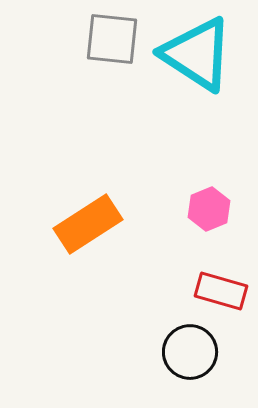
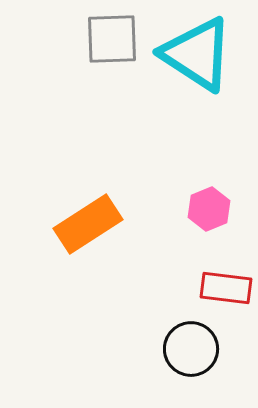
gray square: rotated 8 degrees counterclockwise
red rectangle: moved 5 px right, 3 px up; rotated 9 degrees counterclockwise
black circle: moved 1 px right, 3 px up
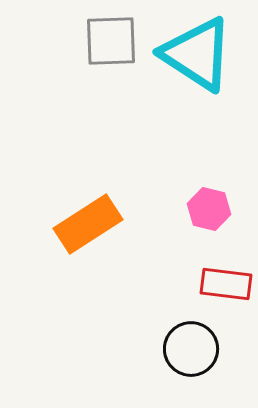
gray square: moved 1 px left, 2 px down
pink hexagon: rotated 24 degrees counterclockwise
red rectangle: moved 4 px up
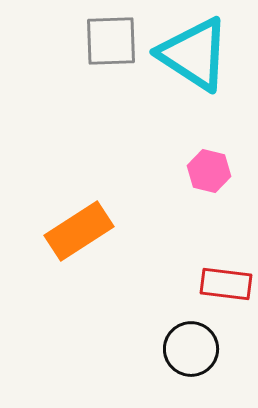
cyan triangle: moved 3 px left
pink hexagon: moved 38 px up
orange rectangle: moved 9 px left, 7 px down
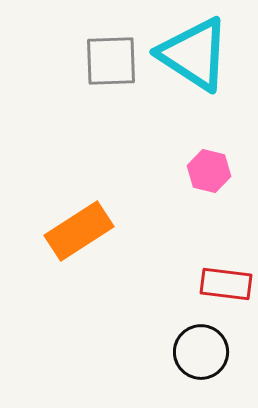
gray square: moved 20 px down
black circle: moved 10 px right, 3 px down
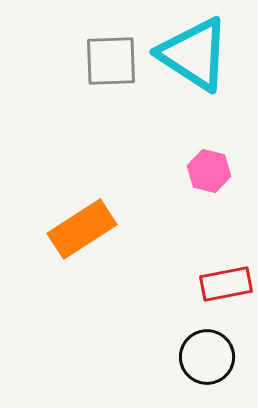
orange rectangle: moved 3 px right, 2 px up
red rectangle: rotated 18 degrees counterclockwise
black circle: moved 6 px right, 5 px down
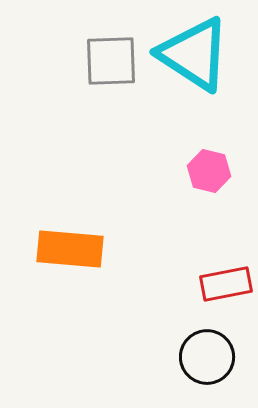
orange rectangle: moved 12 px left, 20 px down; rotated 38 degrees clockwise
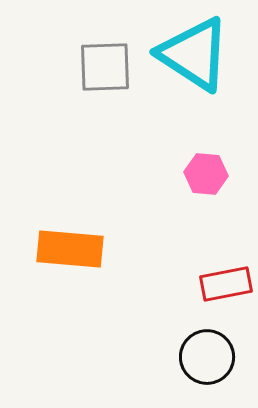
gray square: moved 6 px left, 6 px down
pink hexagon: moved 3 px left, 3 px down; rotated 9 degrees counterclockwise
